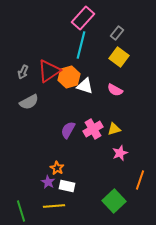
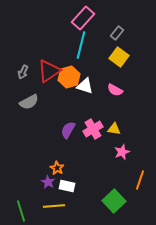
yellow triangle: rotated 24 degrees clockwise
pink star: moved 2 px right, 1 px up
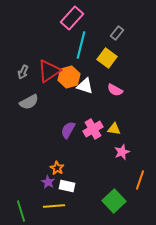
pink rectangle: moved 11 px left
yellow square: moved 12 px left, 1 px down
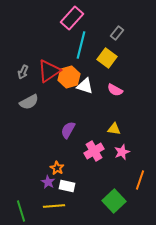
pink cross: moved 1 px right, 22 px down
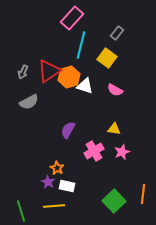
orange line: moved 3 px right, 14 px down; rotated 12 degrees counterclockwise
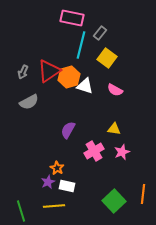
pink rectangle: rotated 60 degrees clockwise
gray rectangle: moved 17 px left
purple star: rotated 16 degrees clockwise
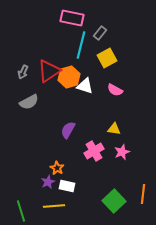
yellow square: rotated 24 degrees clockwise
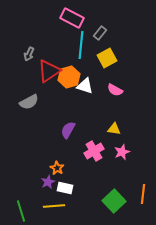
pink rectangle: rotated 15 degrees clockwise
cyan line: rotated 8 degrees counterclockwise
gray arrow: moved 6 px right, 18 px up
white rectangle: moved 2 px left, 2 px down
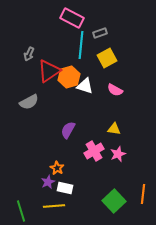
gray rectangle: rotated 32 degrees clockwise
pink star: moved 4 px left, 2 px down
